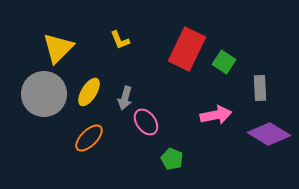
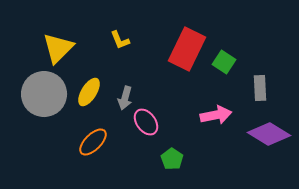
orange ellipse: moved 4 px right, 4 px down
green pentagon: rotated 10 degrees clockwise
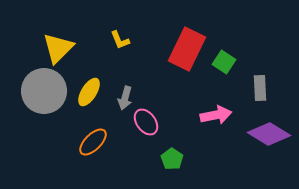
gray circle: moved 3 px up
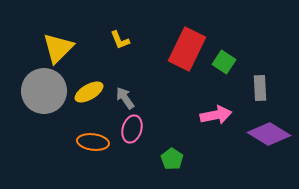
yellow ellipse: rotated 28 degrees clockwise
gray arrow: rotated 130 degrees clockwise
pink ellipse: moved 14 px left, 7 px down; rotated 52 degrees clockwise
orange ellipse: rotated 52 degrees clockwise
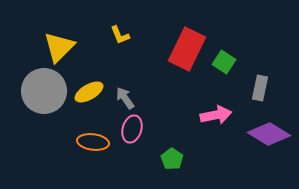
yellow L-shape: moved 5 px up
yellow triangle: moved 1 px right, 1 px up
gray rectangle: rotated 15 degrees clockwise
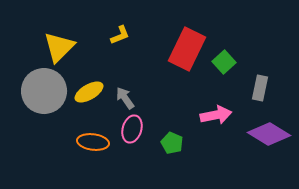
yellow L-shape: rotated 90 degrees counterclockwise
green square: rotated 15 degrees clockwise
green pentagon: moved 16 px up; rotated 10 degrees counterclockwise
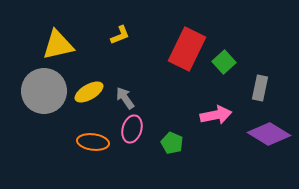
yellow triangle: moved 1 px left, 2 px up; rotated 32 degrees clockwise
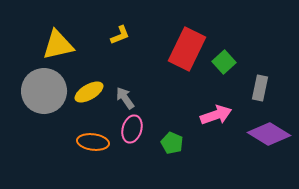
pink arrow: rotated 8 degrees counterclockwise
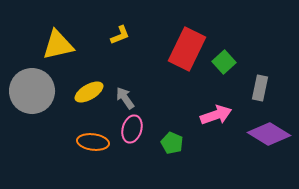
gray circle: moved 12 px left
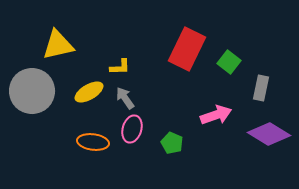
yellow L-shape: moved 32 px down; rotated 20 degrees clockwise
green square: moved 5 px right; rotated 10 degrees counterclockwise
gray rectangle: moved 1 px right
